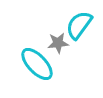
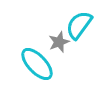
gray star: moved 1 px right, 1 px up; rotated 15 degrees counterclockwise
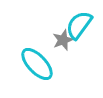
gray star: moved 4 px right, 2 px up
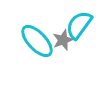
cyan ellipse: moved 23 px up
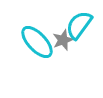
cyan ellipse: moved 1 px down
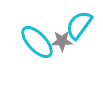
gray star: moved 1 px left, 1 px down; rotated 20 degrees clockwise
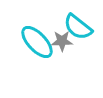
cyan semicircle: moved 1 px left, 2 px down; rotated 88 degrees counterclockwise
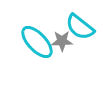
cyan semicircle: moved 2 px right
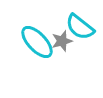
gray star: rotated 15 degrees counterclockwise
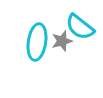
cyan ellipse: rotated 51 degrees clockwise
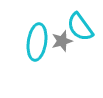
cyan semicircle: rotated 16 degrees clockwise
